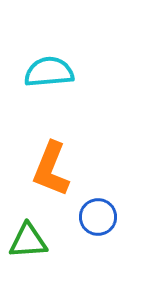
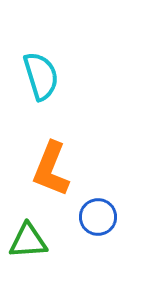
cyan semicircle: moved 8 px left, 4 px down; rotated 78 degrees clockwise
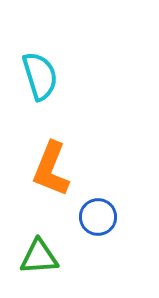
cyan semicircle: moved 1 px left
green triangle: moved 11 px right, 16 px down
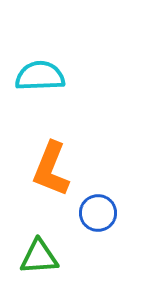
cyan semicircle: rotated 75 degrees counterclockwise
blue circle: moved 4 px up
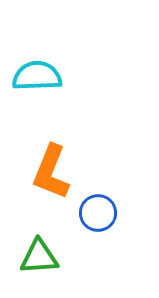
cyan semicircle: moved 3 px left
orange L-shape: moved 3 px down
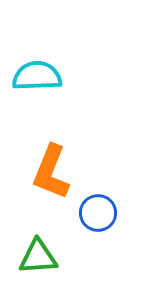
green triangle: moved 1 px left
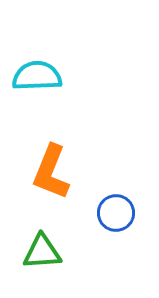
blue circle: moved 18 px right
green triangle: moved 4 px right, 5 px up
